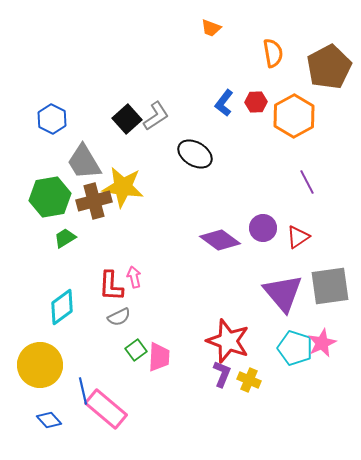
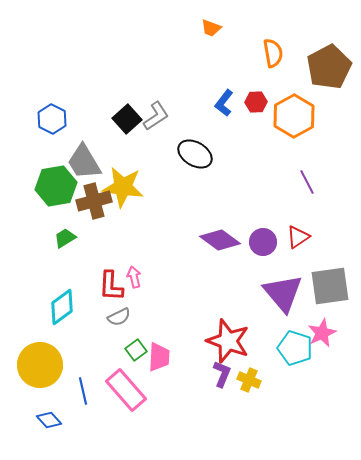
green hexagon: moved 6 px right, 11 px up
purple circle: moved 14 px down
pink star: moved 10 px up
pink rectangle: moved 20 px right, 19 px up; rotated 9 degrees clockwise
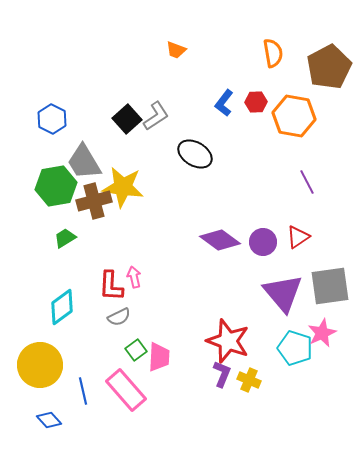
orange trapezoid: moved 35 px left, 22 px down
orange hexagon: rotated 21 degrees counterclockwise
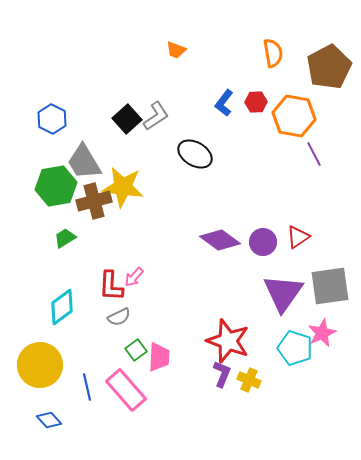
purple line: moved 7 px right, 28 px up
pink arrow: rotated 125 degrees counterclockwise
purple triangle: rotated 15 degrees clockwise
blue line: moved 4 px right, 4 px up
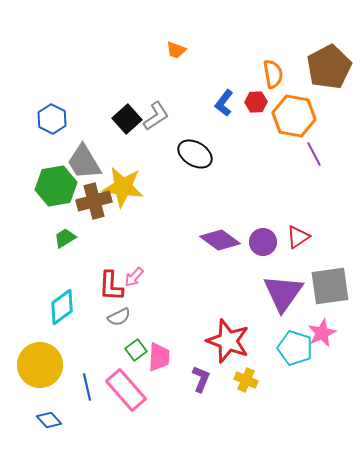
orange semicircle: moved 21 px down
purple L-shape: moved 21 px left, 5 px down
yellow cross: moved 3 px left
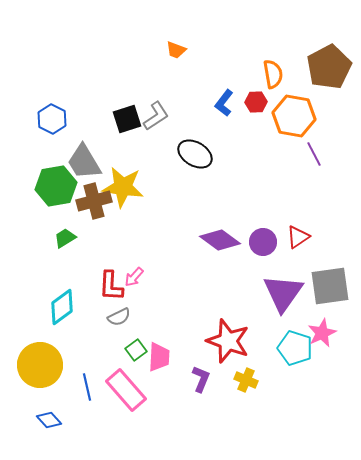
black square: rotated 24 degrees clockwise
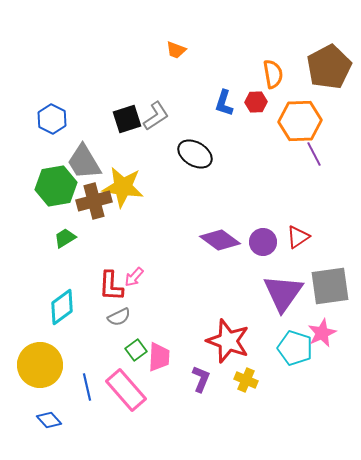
blue L-shape: rotated 20 degrees counterclockwise
orange hexagon: moved 6 px right, 5 px down; rotated 12 degrees counterclockwise
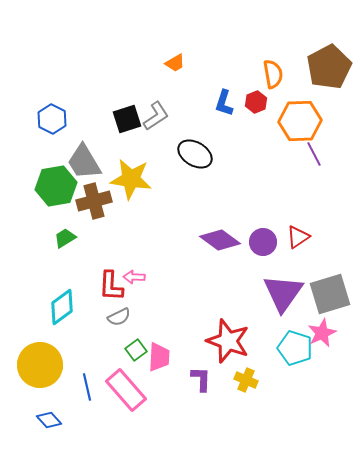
orange trapezoid: moved 1 px left, 13 px down; rotated 50 degrees counterclockwise
red hexagon: rotated 20 degrees counterclockwise
yellow star: moved 8 px right, 8 px up
pink arrow: rotated 50 degrees clockwise
gray square: moved 8 px down; rotated 9 degrees counterclockwise
purple L-shape: rotated 20 degrees counterclockwise
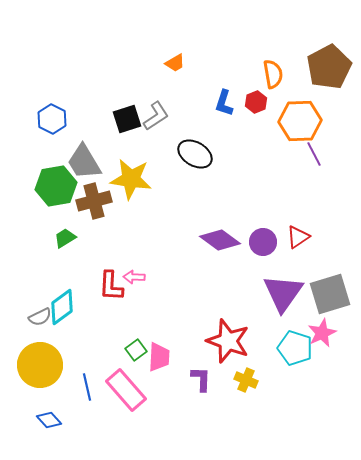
gray semicircle: moved 79 px left
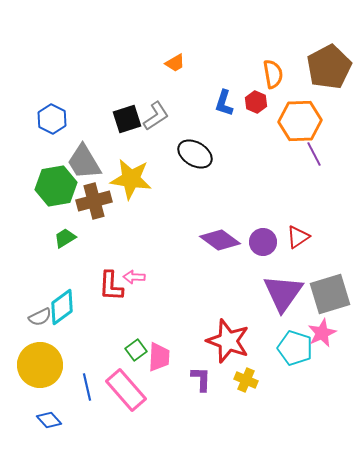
red hexagon: rotated 15 degrees counterclockwise
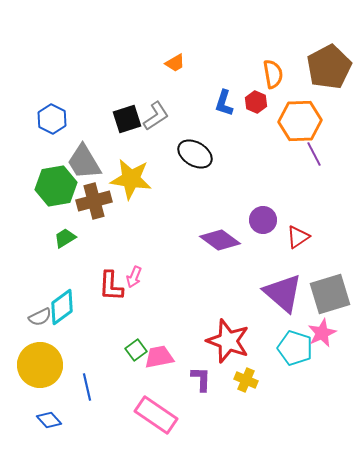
purple circle: moved 22 px up
pink arrow: rotated 70 degrees counterclockwise
purple triangle: rotated 24 degrees counterclockwise
pink trapezoid: rotated 104 degrees counterclockwise
pink rectangle: moved 30 px right, 25 px down; rotated 15 degrees counterclockwise
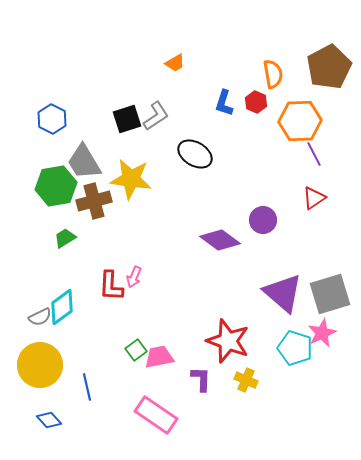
red triangle: moved 16 px right, 39 px up
